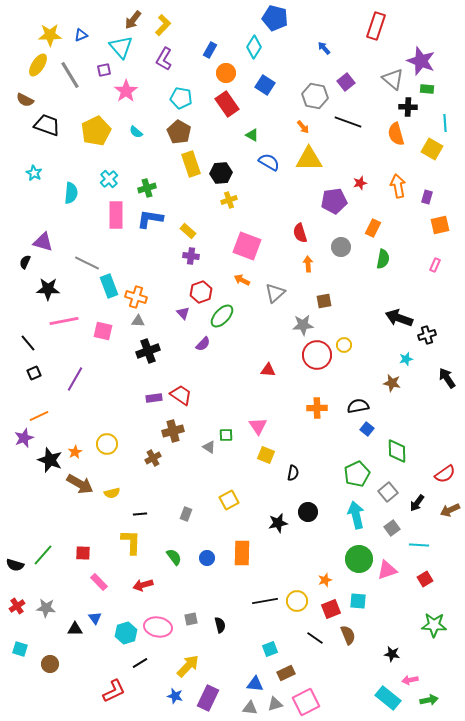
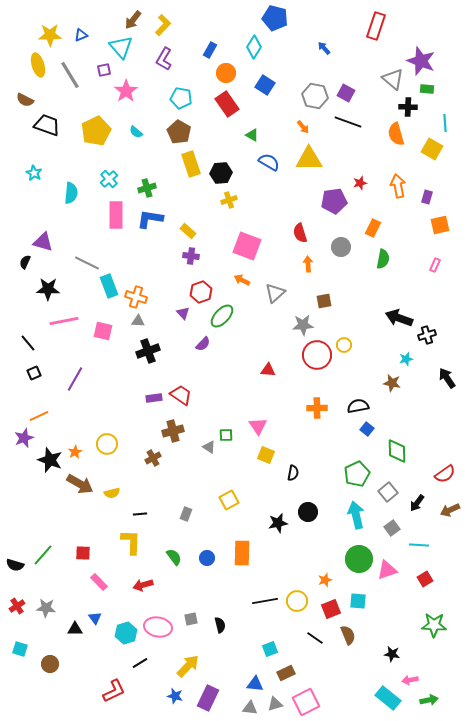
yellow ellipse at (38, 65): rotated 50 degrees counterclockwise
purple square at (346, 82): moved 11 px down; rotated 24 degrees counterclockwise
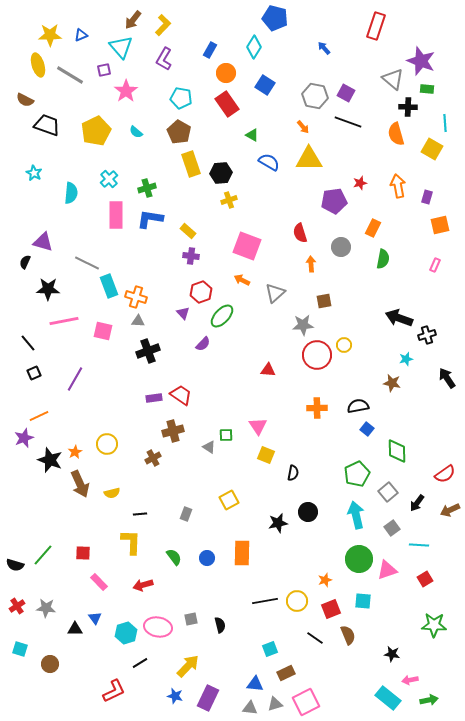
gray line at (70, 75): rotated 28 degrees counterclockwise
orange arrow at (308, 264): moved 3 px right
brown arrow at (80, 484): rotated 36 degrees clockwise
cyan square at (358, 601): moved 5 px right
